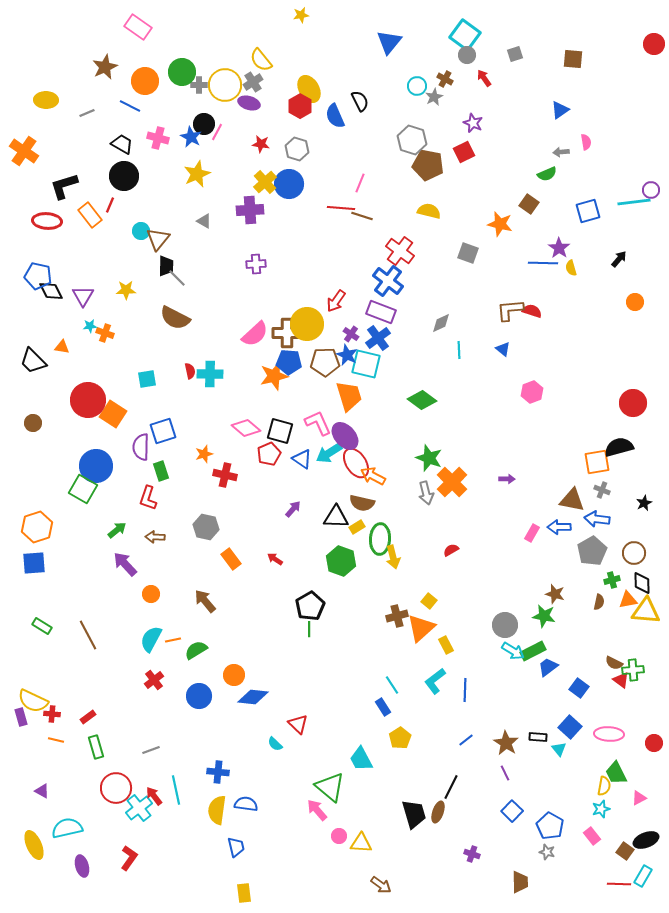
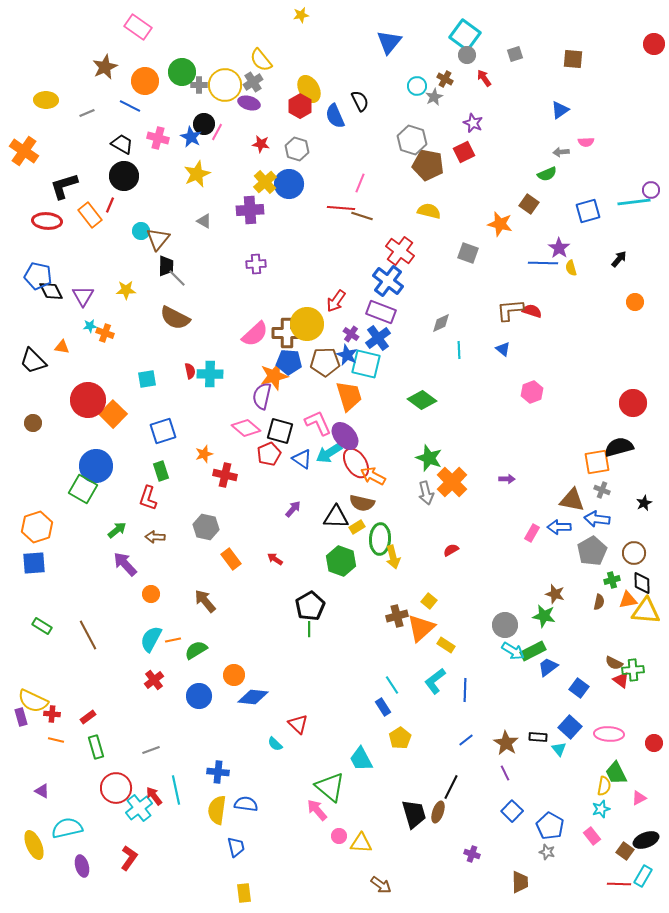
pink semicircle at (586, 142): rotated 98 degrees clockwise
orange square at (113, 414): rotated 12 degrees clockwise
purple semicircle at (141, 447): moved 121 px right, 51 px up; rotated 12 degrees clockwise
yellow rectangle at (446, 645): rotated 30 degrees counterclockwise
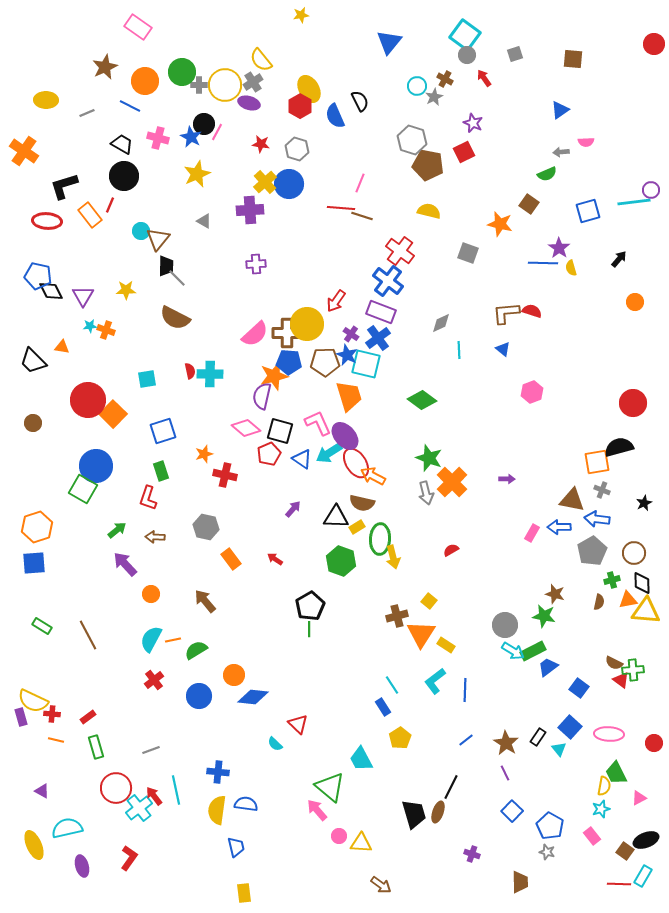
brown L-shape at (510, 310): moved 4 px left, 3 px down
orange cross at (105, 333): moved 1 px right, 3 px up
orange triangle at (421, 628): moved 6 px down; rotated 16 degrees counterclockwise
black rectangle at (538, 737): rotated 60 degrees counterclockwise
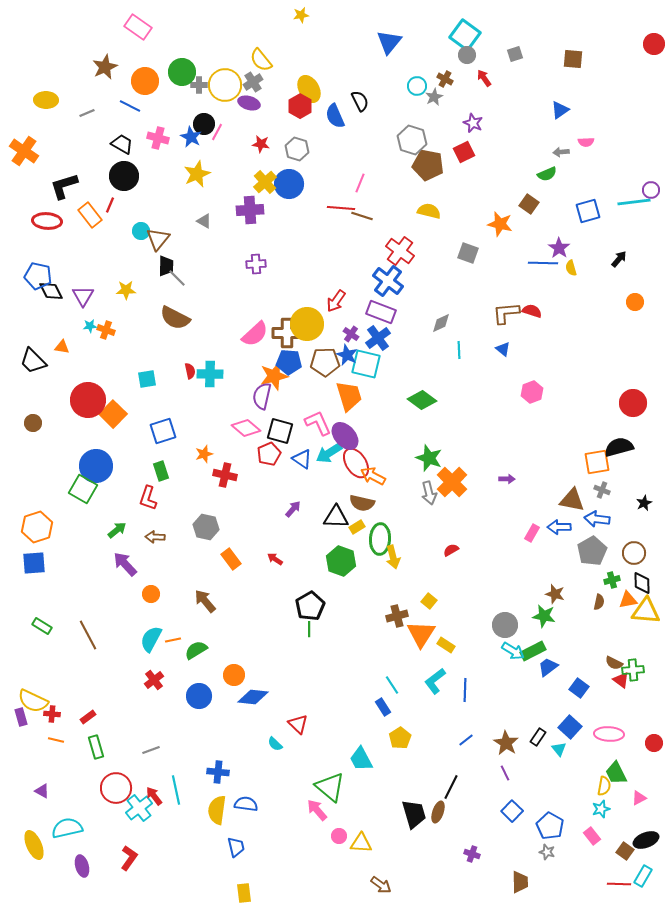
gray arrow at (426, 493): moved 3 px right
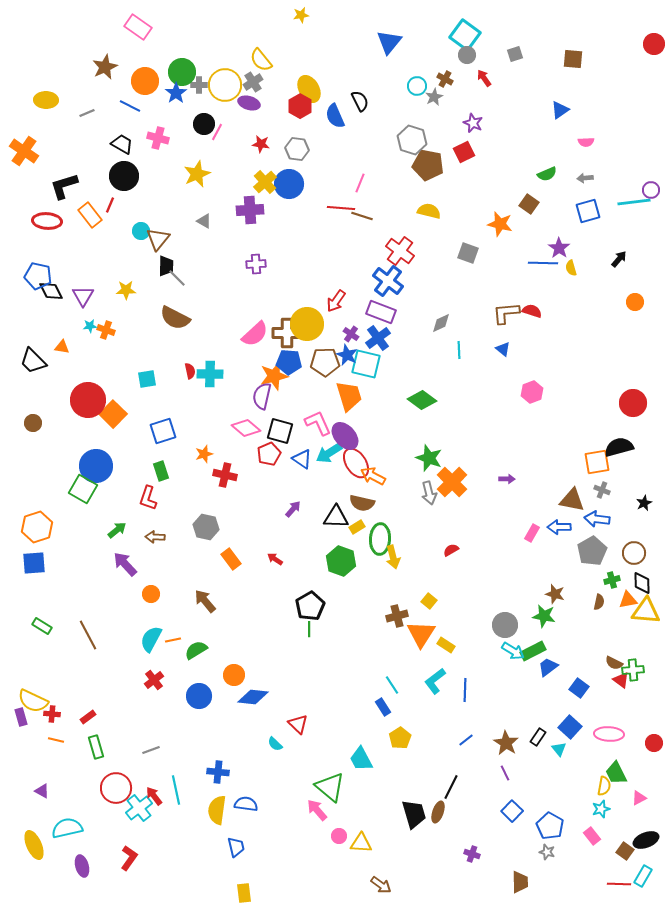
blue star at (191, 137): moved 15 px left, 44 px up; rotated 10 degrees clockwise
gray hexagon at (297, 149): rotated 10 degrees counterclockwise
gray arrow at (561, 152): moved 24 px right, 26 px down
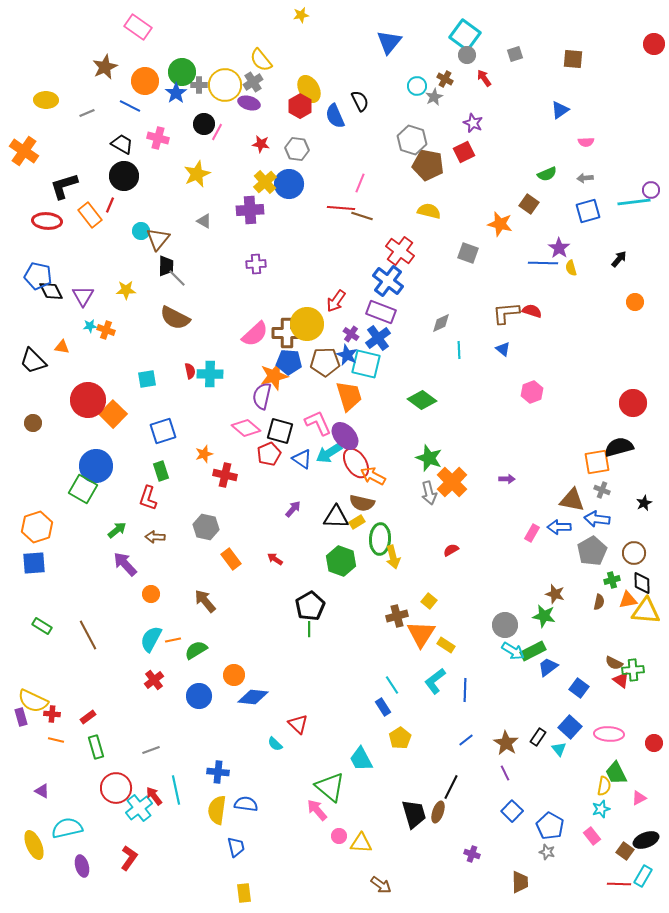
yellow rectangle at (357, 527): moved 5 px up
